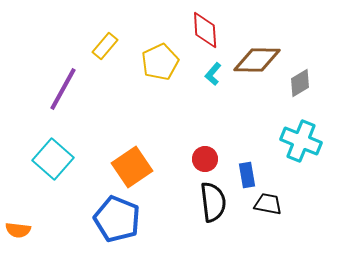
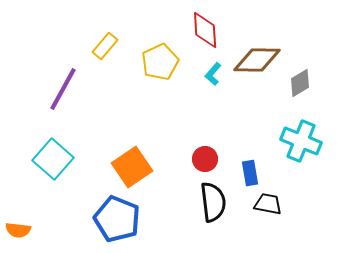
blue rectangle: moved 3 px right, 2 px up
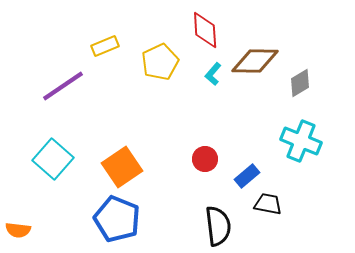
yellow rectangle: rotated 28 degrees clockwise
brown diamond: moved 2 px left, 1 px down
purple line: moved 3 px up; rotated 27 degrees clockwise
orange square: moved 10 px left
blue rectangle: moved 3 px left, 3 px down; rotated 60 degrees clockwise
black semicircle: moved 5 px right, 24 px down
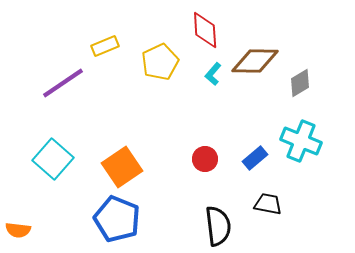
purple line: moved 3 px up
blue rectangle: moved 8 px right, 18 px up
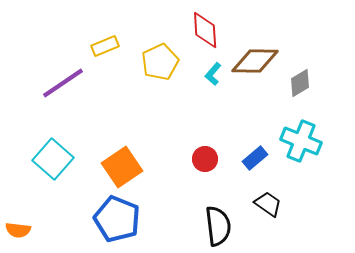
black trapezoid: rotated 24 degrees clockwise
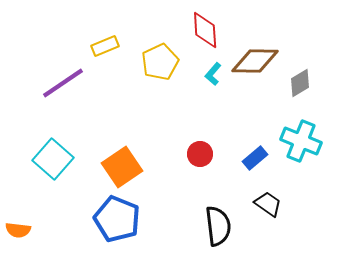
red circle: moved 5 px left, 5 px up
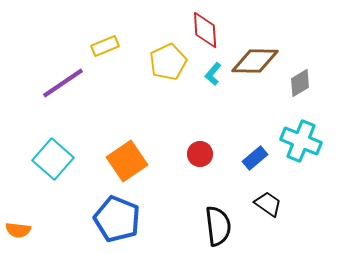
yellow pentagon: moved 8 px right
orange square: moved 5 px right, 6 px up
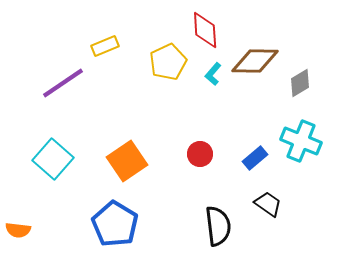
blue pentagon: moved 2 px left, 5 px down; rotated 9 degrees clockwise
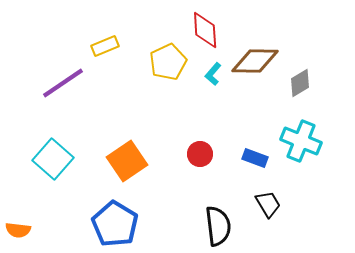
blue rectangle: rotated 60 degrees clockwise
black trapezoid: rotated 24 degrees clockwise
